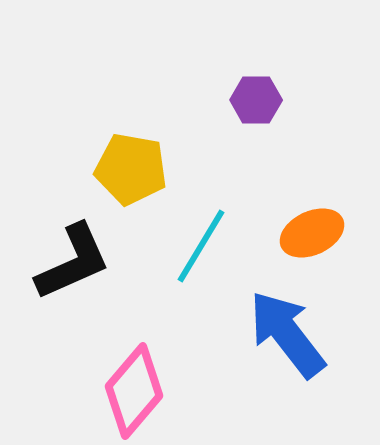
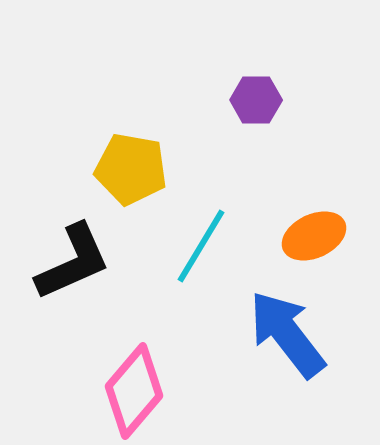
orange ellipse: moved 2 px right, 3 px down
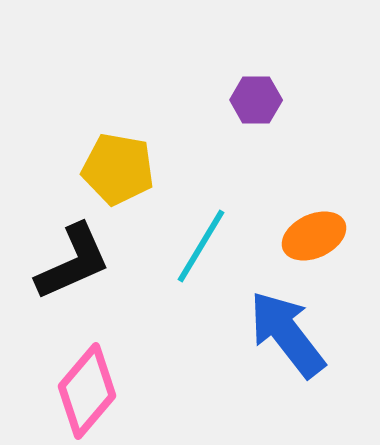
yellow pentagon: moved 13 px left
pink diamond: moved 47 px left
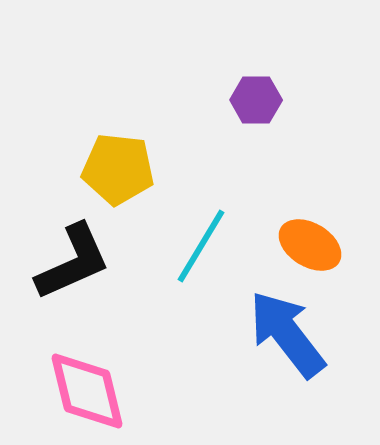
yellow pentagon: rotated 4 degrees counterclockwise
orange ellipse: moved 4 px left, 9 px down; rotated 56 degrees clockwise
pink diamond: rotated 54 degrees counterclockwise
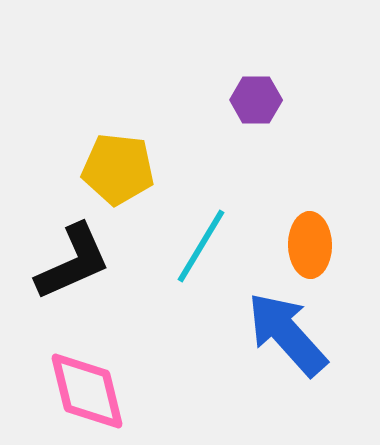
orange ellipse: rotated 58 degrees clockwise
blue arrow: rotated 4 degrees counterclockwise
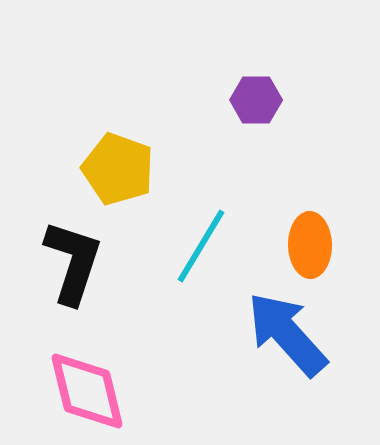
yellow pentagon: rotated 14 degrees clockwise
black L-shape: rotated 48 degrees counterclockwise
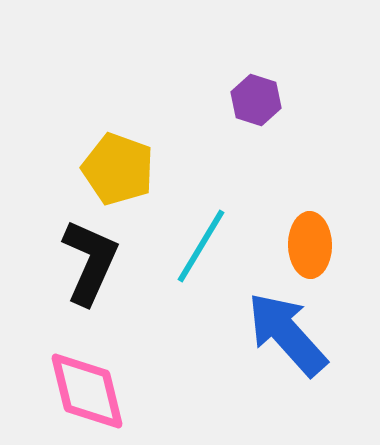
purple hexagon: rotated 18 degrees clockwise
black L-shape: moved 17 px right; rotated 6 degrees clockwise
